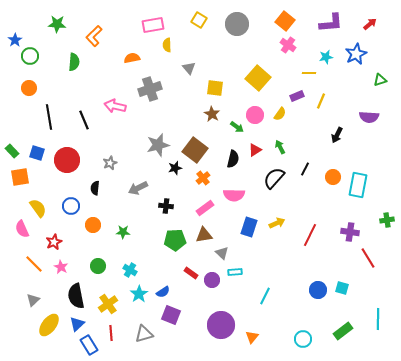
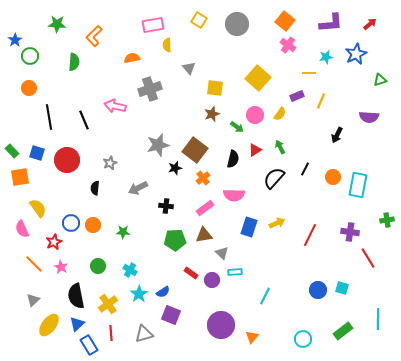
brown star at (212, 114): rotated 21 degrees clockwise
blue circle at (71, 206): moved 17 px down
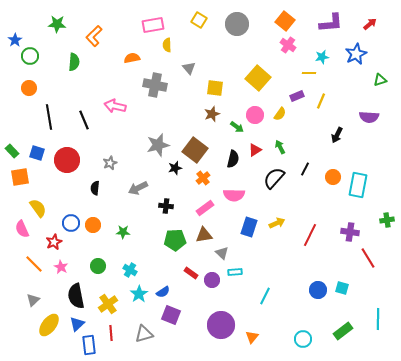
cyan star at (326, 57): moved 4 px left
gray cross at (150, 89): moved 5 px right, 4 px up; rotated 30 degrees clockwise
blue rectangle at (89, 345): rotated 24 degrees clockwise
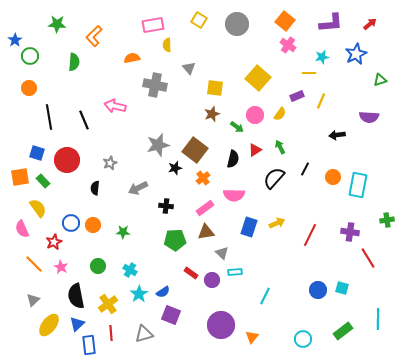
black arrow at (337, 135): rotated 56 degrees clockwise
green rectangle at (12, 151): moved 31 px right, 30 px down
brown triangle at (204, 235): moved 2 px right, 3 px up
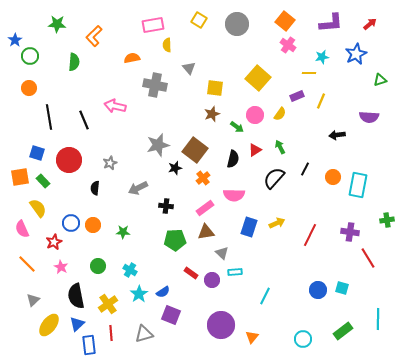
red circle at (67, 160): moved 2 px right
orange line at (34, 264): moved 7 px left
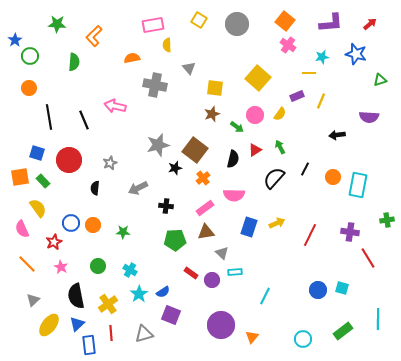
blue star at (356, 54): rotated 30 degrees counterclockwise
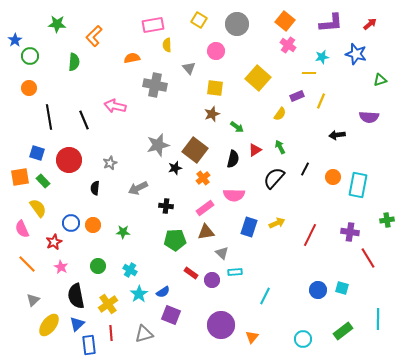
pink circle at (255, 115): moved 39 px left, 64 px up
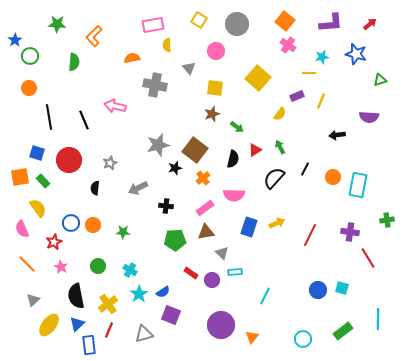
red line at (111, 333): moved 2 px left, 3 px up; rotated 28 degrees clockwise
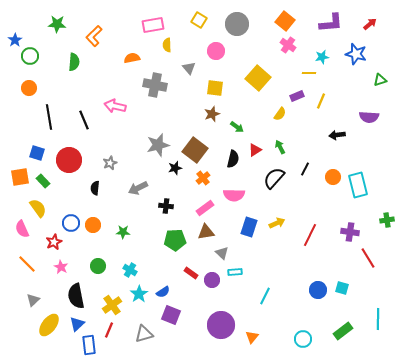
cyan rectangle at (358, 185): rotated 25 degrees counterclockwise
yellow cross at (108, 304): moved 4 px right, 1 px down
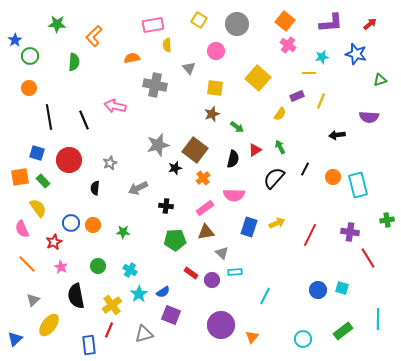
blue triangle at (77, 324): moved 62 px left, 15 px down
